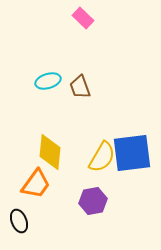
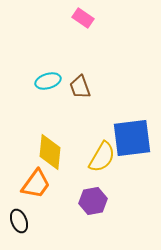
pink rectangle: rotated 10 degrees counterclockwise
blue square: moved 15 px up
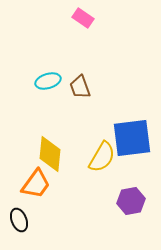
yellow diamond: moved 2 px down
purple hexagon: moved 38 px right
black ellipse: moved 1 px up
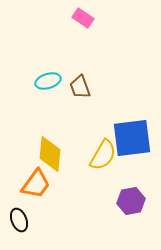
yellow semicircle: moved 1 px right, 2 px up
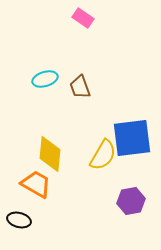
cyan ellipse: moved 3 px left, 2 px up
orange trapezoid: rotated 96 degrees counterclockwise
black ellipse: rotated 55 degrees counterclockwise
